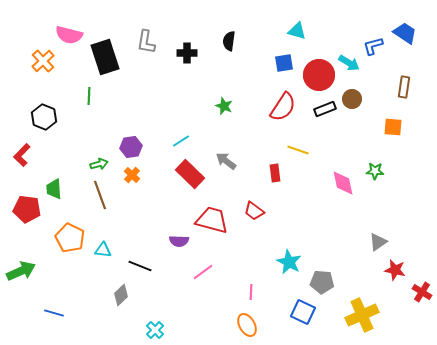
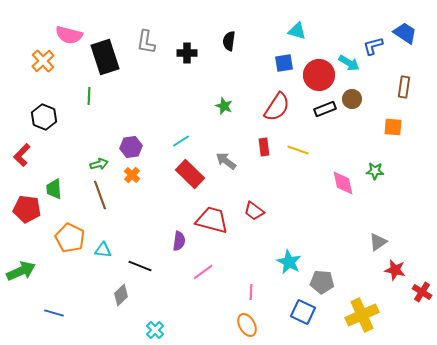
red semicircle at (283, 107): moved 6 px left
red rectangle at (275, 173): moved 11 px left, 26 px up
purple semicircle at (179, 241): rotated 84 degrees counterclockwise
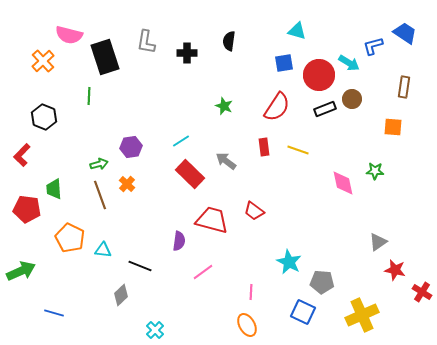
orange cross at (132, 175): moved 5 px left, 9 px down
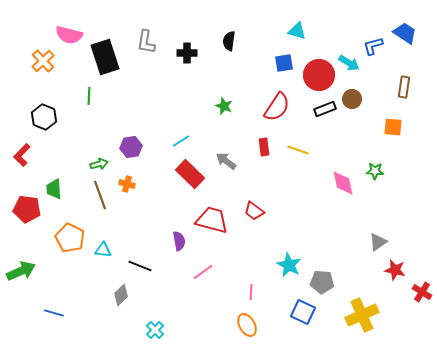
orange cross at (127, 184): rotated 28 degrees counterclockwise
purple semicircle at (179, 241): rotated 18 degrees counterclockwise
cyan star at (289, 262): moved 3 px down
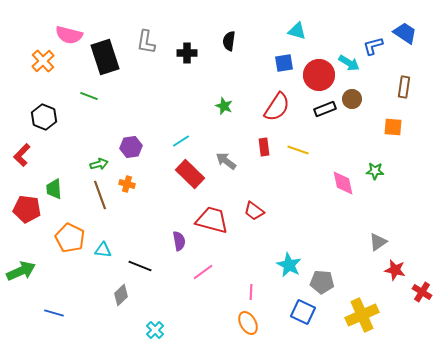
green line at (89, 96): rotated 72 degrees counterclockwise
orange ellipse at (247, 325): moved 1 px right, 2 px up
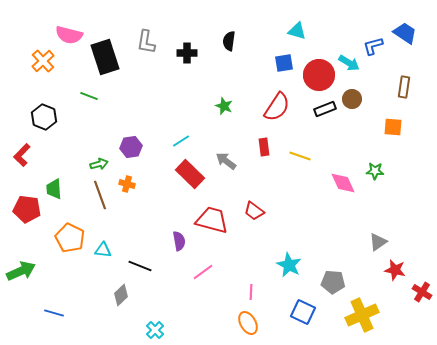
yellow line at (298, 150): moved 2 px right, 6 px down
pink diamond at (343, 183): rotated 12 degrees counterclockwise
gray pentagon at (322, 282): moved 11 px right
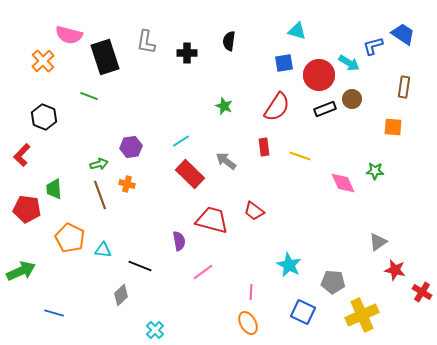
blue trapezoid at (405, 33): moved 2 px left, 1 px down
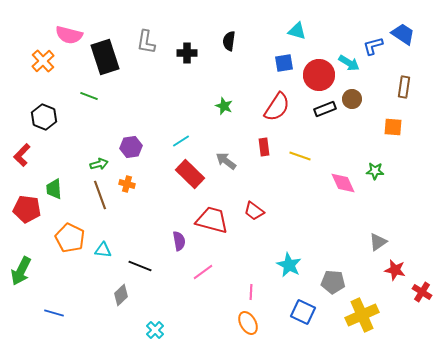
green arrow at (21, 271): rotated 140 degrees clockwise
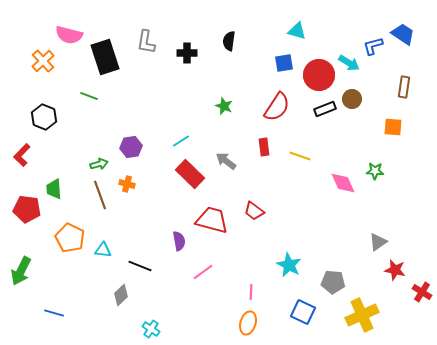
orange ellipse at (248, 323): rotated 45 degrees clockwise
cyan cross at (155, 330): moved 4 px left, 1 px up; rotated 12 degrees counterclockwise
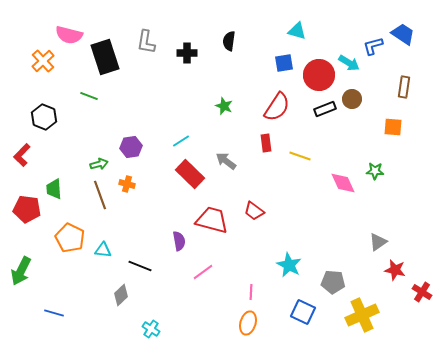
red rectangle at (264, 147): moved 2 px right, 4 px up
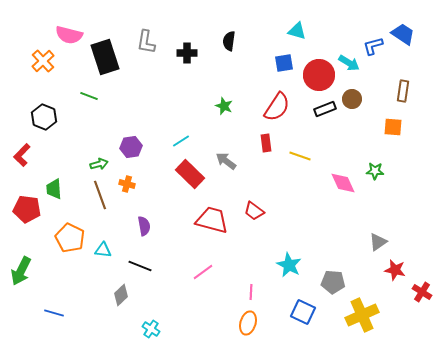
brown rectangle at (404, 87): moved 1 px left, 4 px down
purple semicircle at (179, 241): moved 35 px left, 15 px up
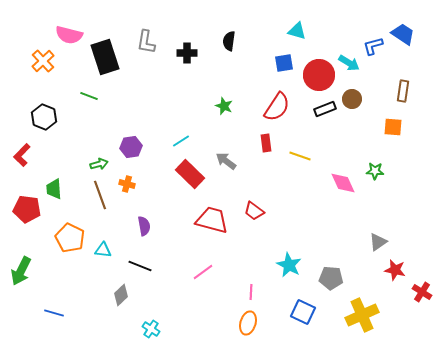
gray pentagon at (333, 282): moved 2 px left, 4 px up
